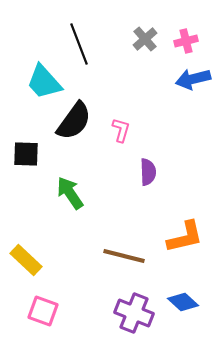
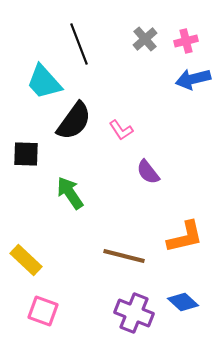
pink L-shape: rotated 130 degrees clockwise
purple semicircle: rotated 144 degrees clockwise
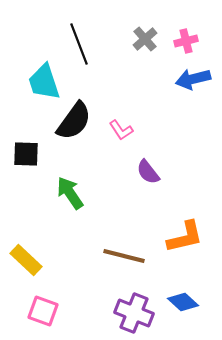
cyan trapezoid: rotated 24 degrees clockwise
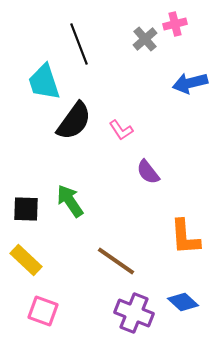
pink cross: moved 11 px left, 17 px up
blue arrow: moved 3 px left, 4 px down
black square: moved 55 px down
green arrow: moved 8 px down
orange L-shape: rotated 99 degrees clockwise
brown line: moved 8 px left, 5 px down; rotated 21 degrees clockwise
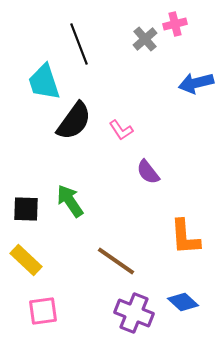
blue arrow: moved 6 px right
pink square: rotated 28 degrees counterclockwise
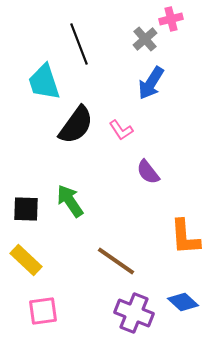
pink cross: moved 4 px left, 5 px up
blue arrow: moved 45 px left; rotated 44 degrees counterclockwise
black semicircle: moved 2 px right, 4 px down
